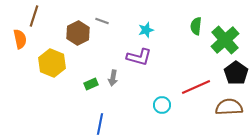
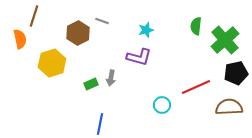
yellow hexagon: rotated 20 degrees clockwise
black pentagon: rotated 25 degrees clockwise
gray arrow: moved 2 px left
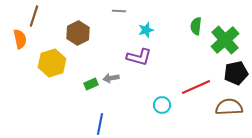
gray line: moved 17 px right, 10 px up; rotated 16 degrees counterclockwise
gray arrow: rotated 70 degrees clockwise
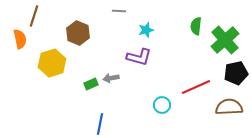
brown hexagon: rotated 10 degrees counterclockwise
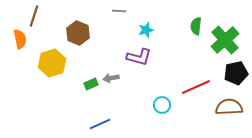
blue line: rotated 55 degrees clockwise
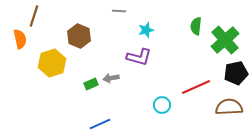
brown hexagon: moved 1 px right, 3 px down
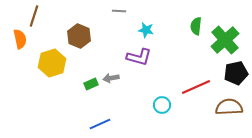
cyan star: rotated 28 degrees clockwise
